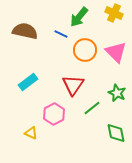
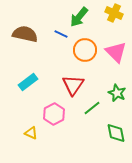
brown semicircle: moved 3 px down
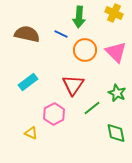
green arrow: rotated 35 degrees counterclockwise
brown semicircle: moved 2 px right
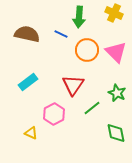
orange circle: moved 2 px right
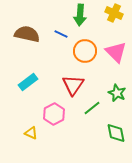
green arrow: moved 1 px right, 2 px up
orange circle: moved 2 px left, 1 px down
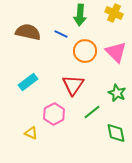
brown semicircle: moved 1 px right, 2 px up
green line: moved 4 px down
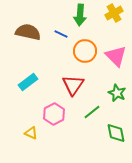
yellow cross: rotated 36 degrees clockwise
pink triangle: moved 4 px down
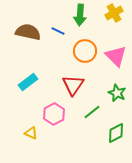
blue line: moved 3 px left, 3 px up
green diamond: rotated 75 degrees clockwise
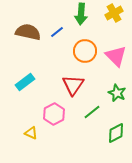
green arrow: moved 1 px right, 1 px up
blue line: moved 1 px left, 1 px down; rotated 64 degrees counterclockwise
cyan rectangle: moved 3 px left
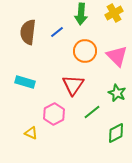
brown semicircle: rotated 95 degrees counterclockwise
pink triangle: moved 1 px right
cyan rectangle: rotated 54 degrees clockwise
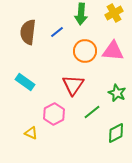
pink triangle: moved 4 px left, 5 px up; rotated 40 degrees counterclockwise
cyan rectangle: rotated 18 degrees clockwise
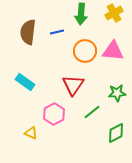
blue line: rotated 24 degrees clockwise
green star: rotated 30 degrees counterclockwise
